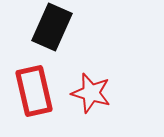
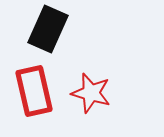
black rectangle: moved 4 px left, 2 px down
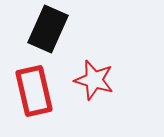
red star: moved 3 px right, 13 px up
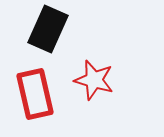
red rectangle: moved 1 px right, 3 px down
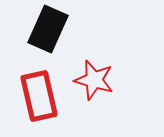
red rectangle: moved 4 px right, 2 px down
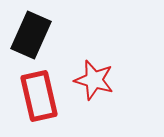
black rectangle: moved 17 px left, 6 px down
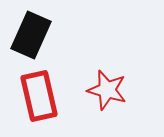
red star: moved 13 px right, 10 px down
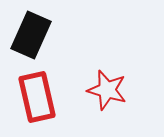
red rectangle: moved 2 px left, 1 px down
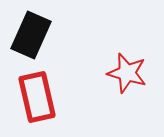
red star: moved 20 px right, 17 px up
